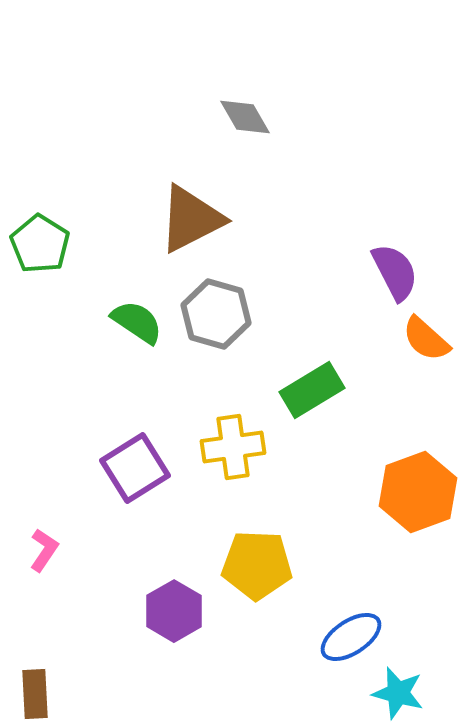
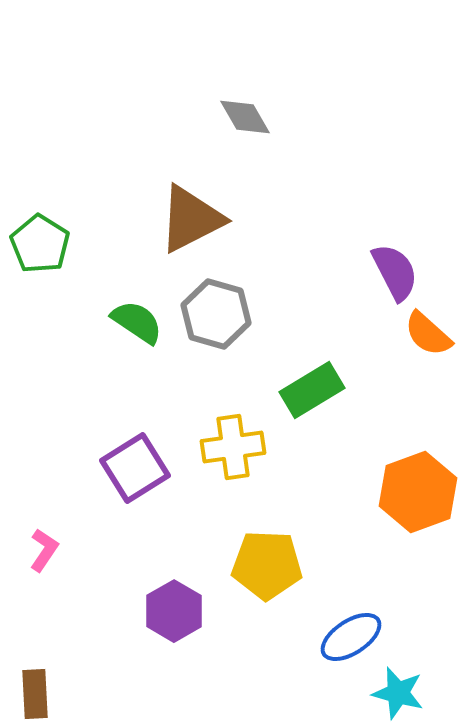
orange semicircle: moved 2 px right, 5 px up
yellow pentagon: moved 10 px right
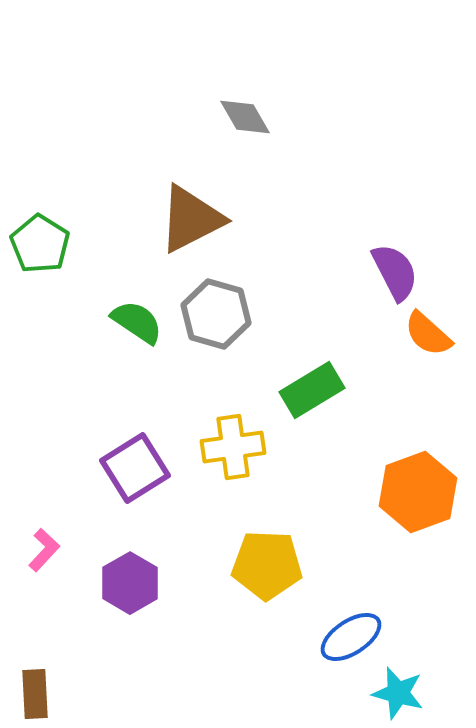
pink L-shape: rotated 9 degrees clockwise
purple hexagon: moved 44 px left, 28 px up
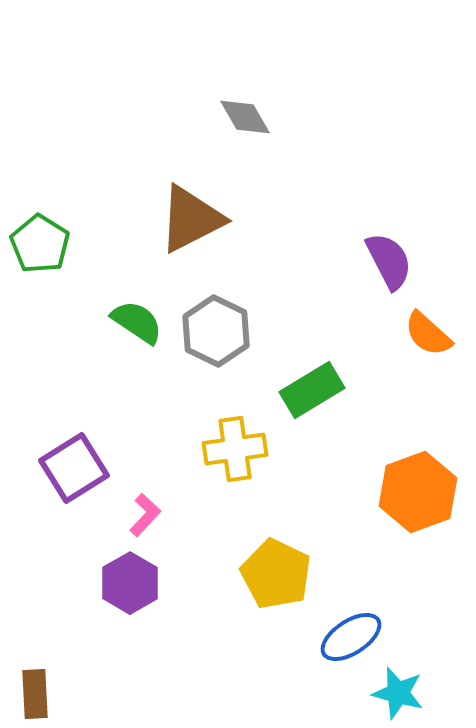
purple semicircle: moved 6 px left, 11 px up
gray hexagon: moved 17 px down; rotated 10 degrees clockwise
yellow cross: moved 2 px right, 2 px down
purple square: moved 61 px left
pink L-shape: moved 101 px right, 35 px up
yellow pentagon: moved 9 px right, 9 px down; rotated 24 degrees clockwise
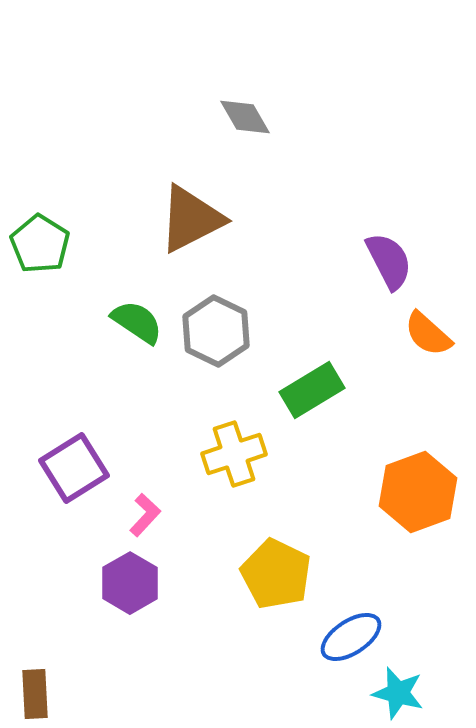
yellow cross: moved 1 px left, 5 px down; rotated 10 degrees counterclockwise
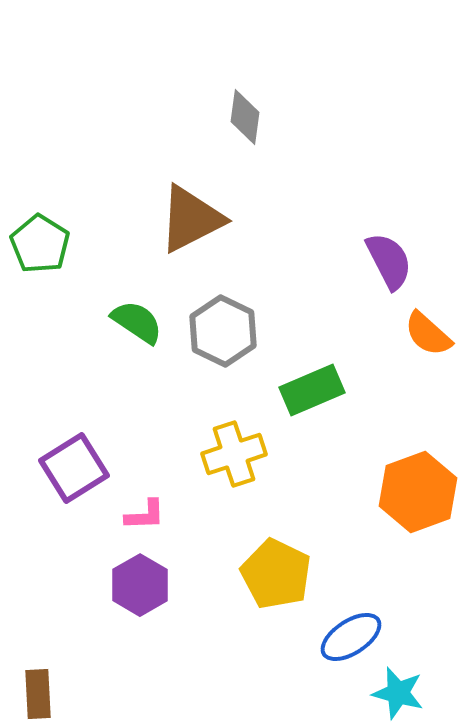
gray diamond: rotated 38 degrees clockwise
gray hexagon: moved 7 px right
green rectangle: rotated 8 degrees clockwise
pink L-shape: rotated 45 degrees clockwise
purple hexagon: moved 10 px right, 2 px down
brown rectangle: moved 3 px right
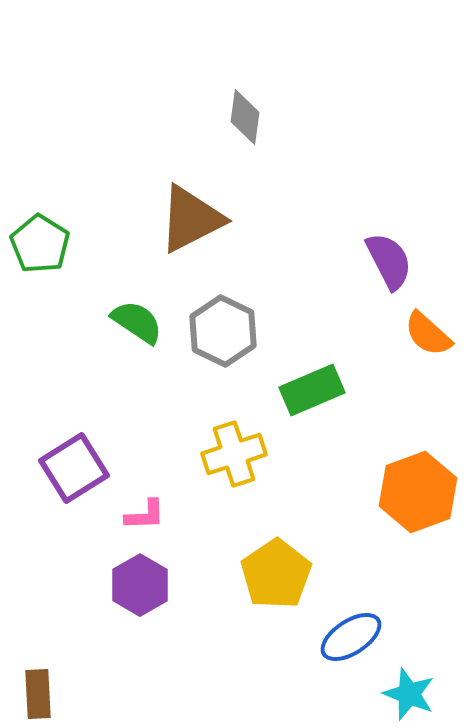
yellow pentagon: rotated 12 degrees clockwise
cyan star: moved 11 px right, 1 px down; rotated 6 degrees clockwise
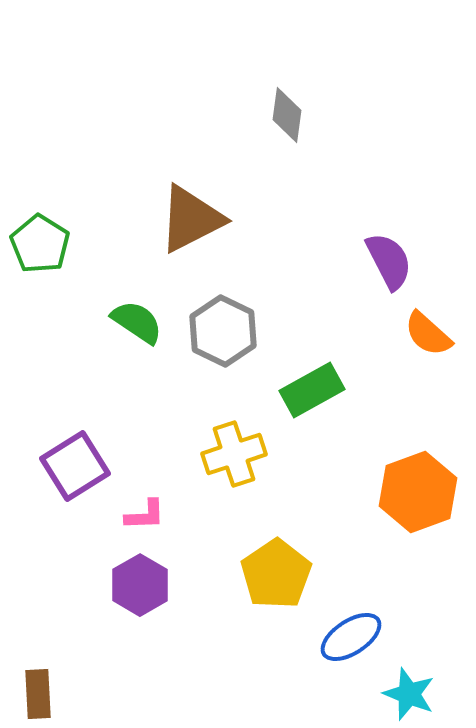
gray diamond: moved 42 px right, 2 px up
green rectangle: rotated 6 degrees counterclockwise
purple square: moved 1 px right, 2 px up
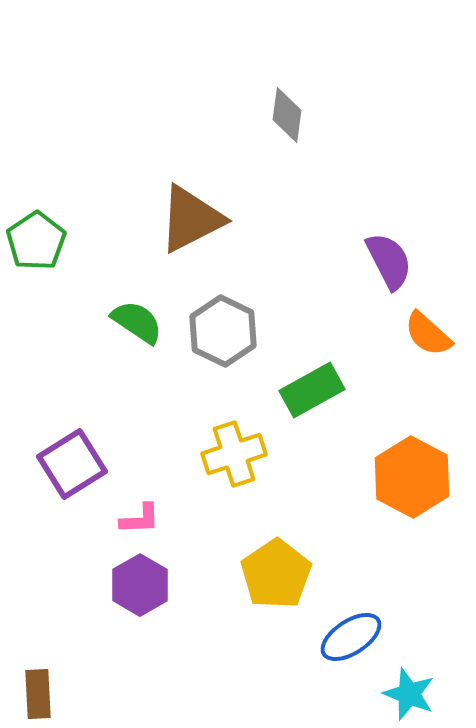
green pentagon: moved 4 px left, 3 px up; rotated 6 degrees clockwise
purple square: moved 3 px left, 2 px up
orange hexagon: moved 6 px left, 15 px up; rotated 12 degrees counterclockwise
pink L-shape: moved 5 px left, 4 px down
